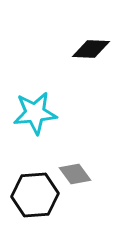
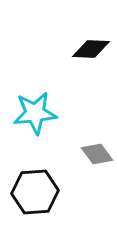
gray diamond: moved 22 px right, 20 px up
black hexagon: moved 3 px up
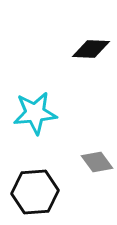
gray diamond: moved 8 px down
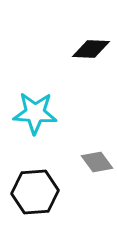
cyan star: rotated 9 degrees clockwise
